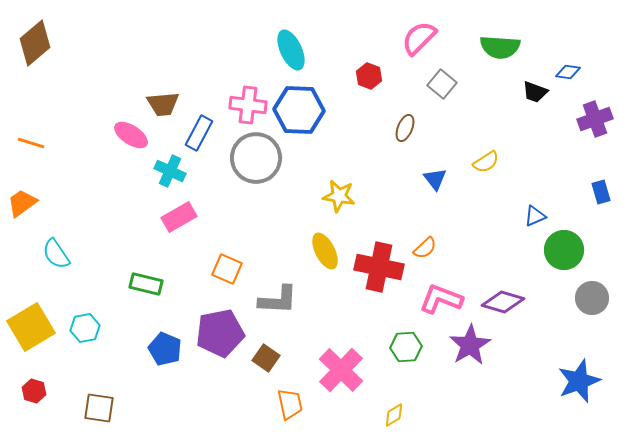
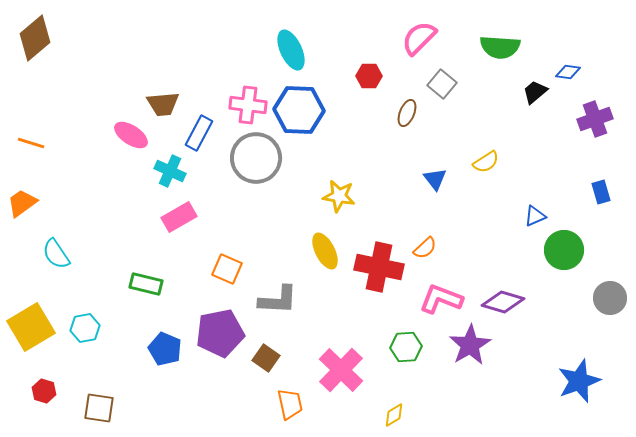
brown diamond at (35, 43): moved 5 px up
red hexagon at (369, 76): rotated 20 degrees counterclockwise
black trapezoid at (535, 92): rotated 120 degrees clockwise
brown ellipse at (405, 128): moved 2 px right, 15 px up
gray circle at (592, 298): moved 18 px right
red hexagon at (34, 391): moved 10 px right
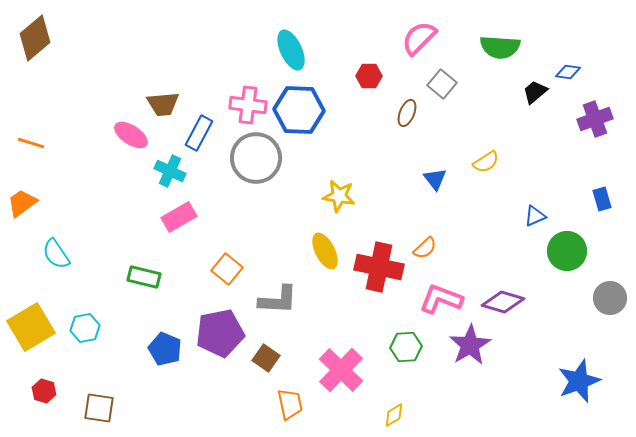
blue rectangle at (601, 192): moved 1 px right, 7 px down
green circle at (564, 250): moved 3 px right, 1 px down
orange square at (227, 269): rotated 16 degrees clockwise
green rectangle at (146, 284): moved 2 px left, 7 px up
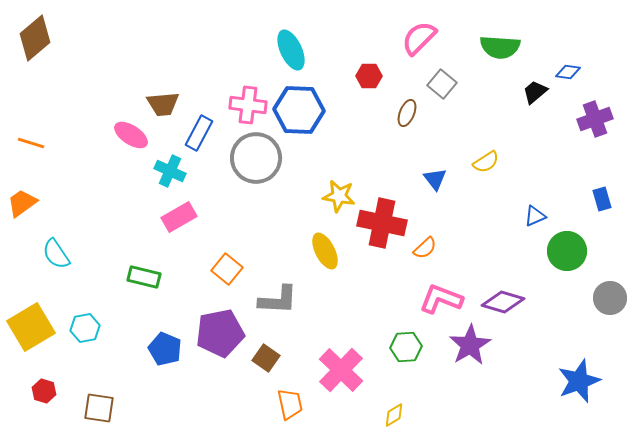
red cross at (379, 267): moved 3 px right, 44 px up
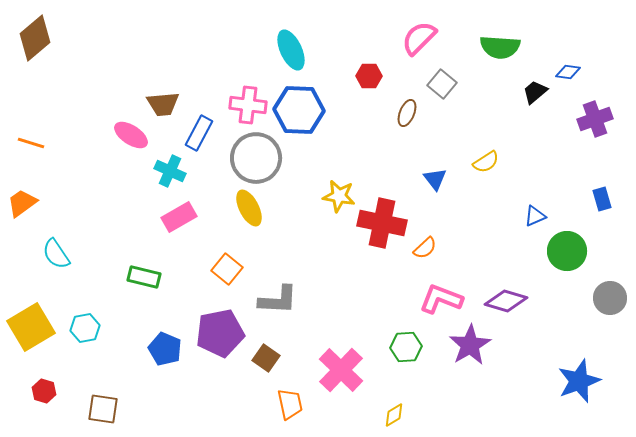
yellow ellipse at (325, 251): moved 76 px left, 43 px up
purple diamond at (503, 302): moved 3 px right, 1 px up
brown square at (99, 408): moved 4 px right, 1 px down
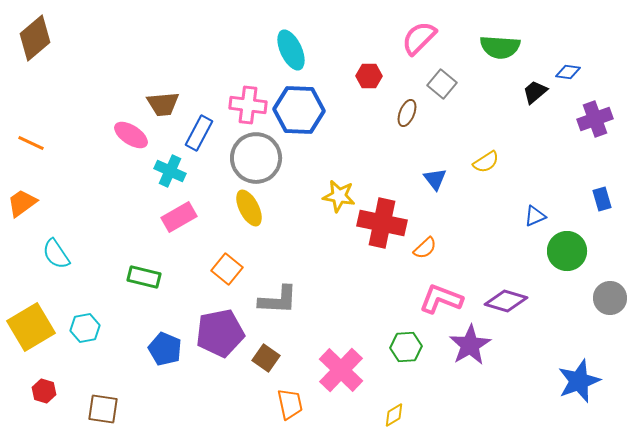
orange line at (31, 143): rotated 8 degrees clockwise
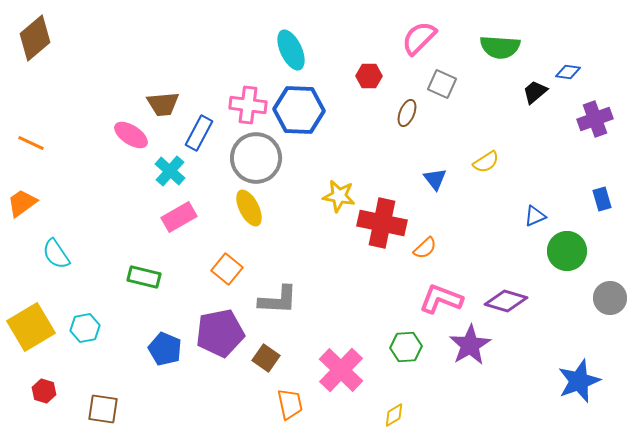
gray square at (442, 84): rotated 16 degrees counterclockwise
cyan cross at (170, 171): rotated 16 degrees clockwise
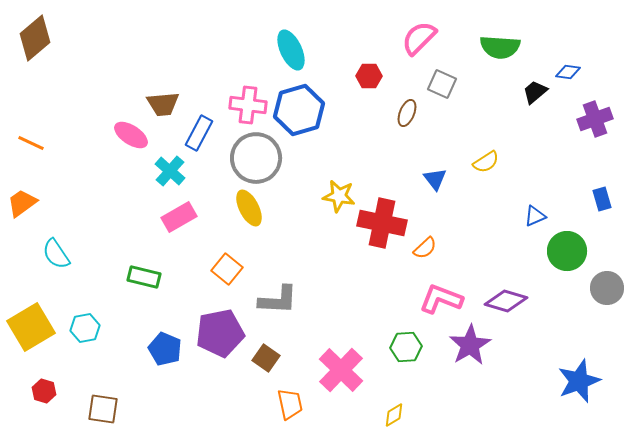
blue hexagon at (299, 110): rotated 18 degrees counterclockwise
gray circle at (610, 298): moved 3 px left, 10 px up
